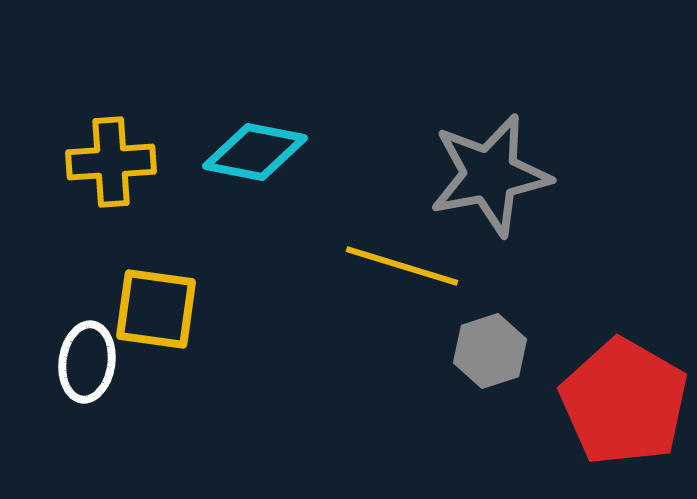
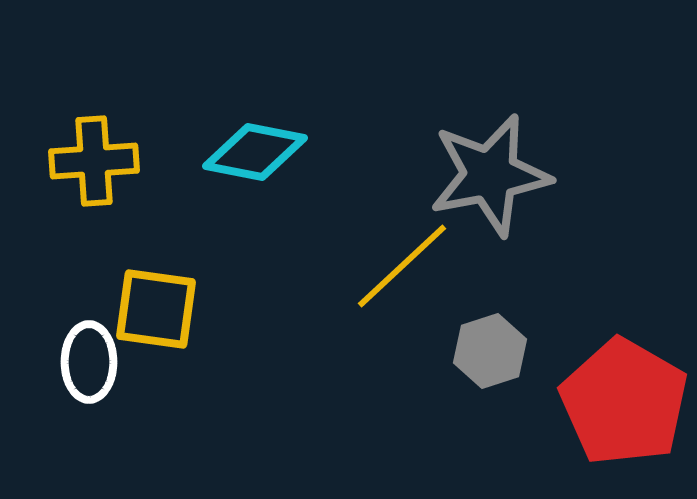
yellow cross: moved 17 px left, 1 px up
yellow line: rotated 60 degrees counterclockwise
white ellipse: moved 2 px right; rotated 8 degrees counterclockwise
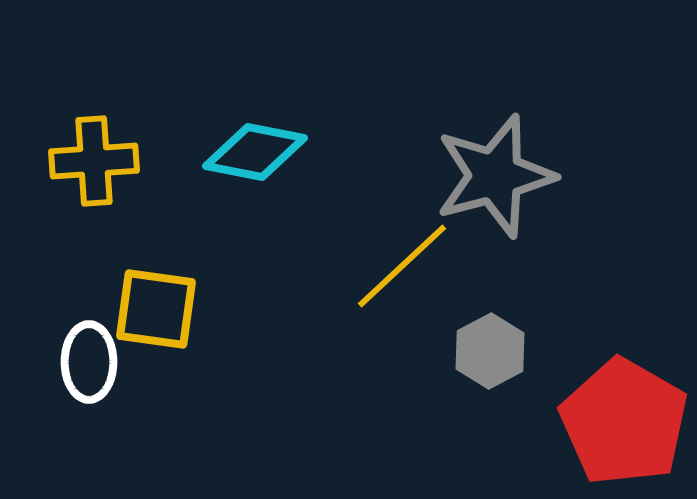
gray star: moved 5 px right, 1 px down; rotated 4 degrees counterclockwise
gray hexagon: rotated 10 degrees counterclockwise
red pentagon: moved 20 px down
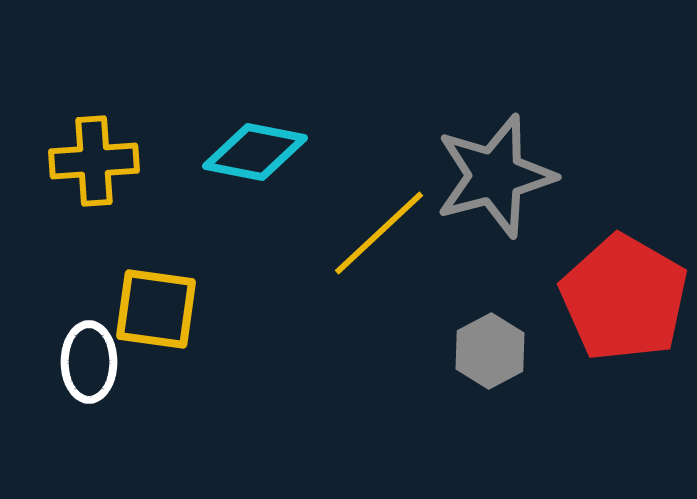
yellow line: moved 23 px left, 33 px up
red pentagon: moved 124 px up
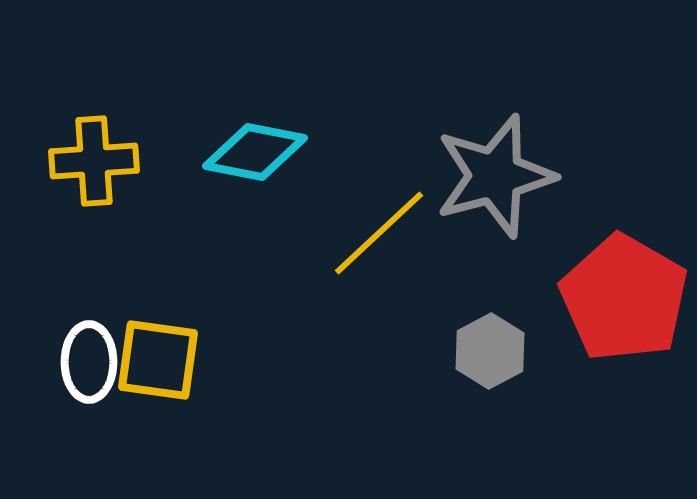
yellow square: moved 2 px right, 51 px down
